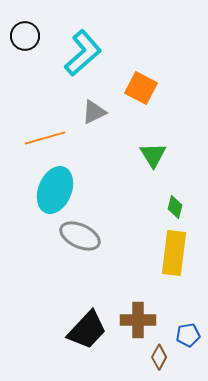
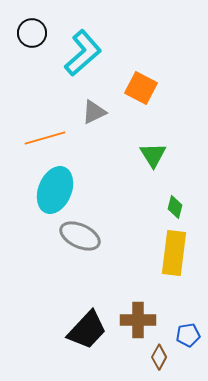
black circle: moved 7 px right, 3 px up
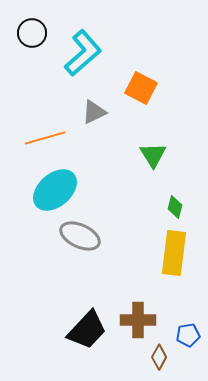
cyan ellipse: rotated 27 degrees clockwise
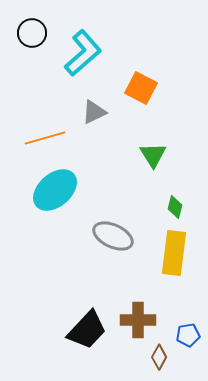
gray ellipse: moved 33 px right
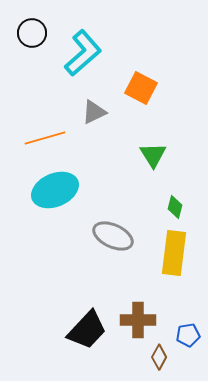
cyan ellipse: rotated 18 degrees clockwise
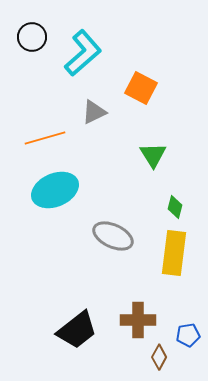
black circle: moved 4 px down
black trapezoid: moved 10 px left; rotated 9 degrees clockwise
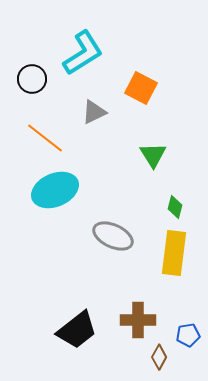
black circle: moved 42 px down
cyan L-shape: rotated 9 degrees clockwise
orange line: rotated 54 degrees clockwise
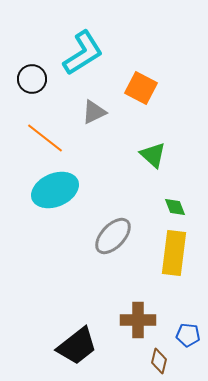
green triangle: rotated 16 degrees counterclockwise
green diamond: rotated 35 degrees counterclockwise
gray ellipse: rotated 72 degrees counterclockwise
black trapezoid: moved 16 px down
blue pentagon: rotated 15 degrees clockwise
brown diamond: moved 4 px down; rotated 15 degrees counterclockwise
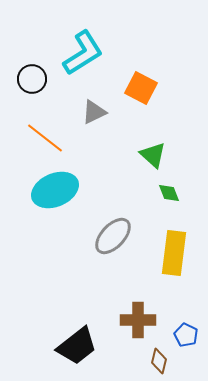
green diamond: moved 6 px left, 14 px up
blue pentagon: moved 2 px left; rotated 20 degrees clockwise
